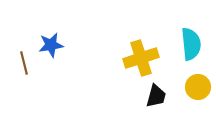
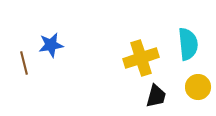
cyan semicircle: moved 3 px left
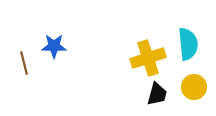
blue star: moved 3 px right, 1 px down; rotated 10 degrees clockwise
yellow cross: moved 7 px right
yellow circle: moved 4 px left
black trapezoid: moved 1 px right, 2 px up
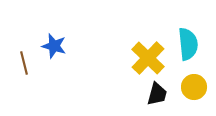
blue star: rotated 15 degrees clockwise
yellow cross: rotated 28 degrees counterclockwise
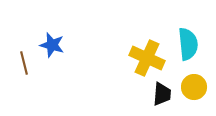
blue star: moved 2 px left, 1 px up
yellow cross: moved 1 px left; rotated 20 degrees counterclockwise
black trapezoid: moved 5 px right; rotated 10 degrees counterclockwise
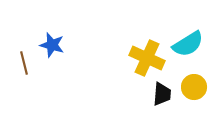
cyan semicircle: rotated 64 degrees clockwise
